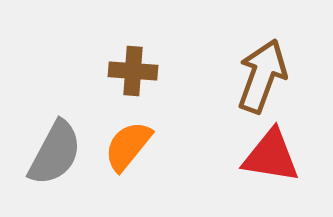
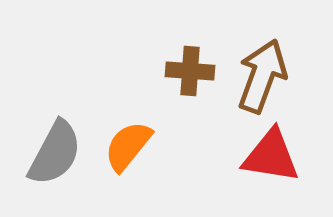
brown cross: moved 57 px right
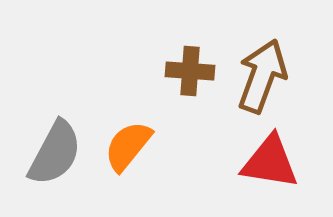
red triangle: moved 1 px left, 6 px down
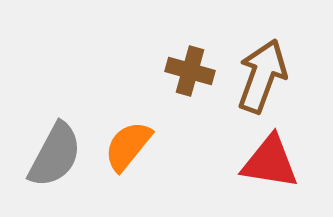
brown cross: rotated 12 degrees clockwise
gray semicircle: moved 2 px down
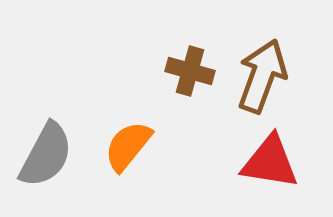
gray semicircle: moved 9 px left
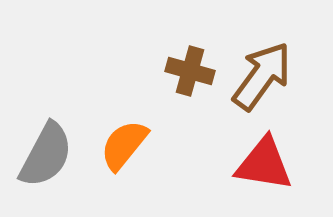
brown arrow: rotated 16 degrees clockwise
orange semicircle: moved 4 px left, 1 px up
red triangle: moved 6 px left, 2 px down
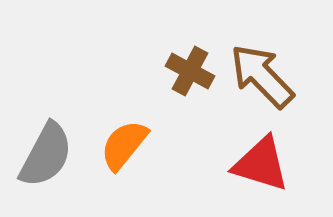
brown cross: rotated 12 degrees clockwise
brown arrow: rotated 80 degrees counterclockwise
red triangle: moved 3 px left; rotated 8 degrees clockwise
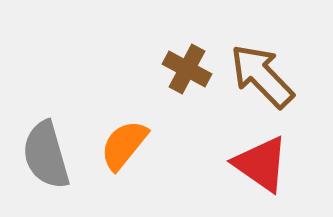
brown cross: moved 3 px left, 2 px up
gray semicircle: rotated 136 degrees clockwise
red triangle: rotated 18 degrees clockwise
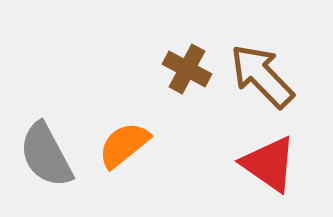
orange semicircle: rotated 12 degrees clockwise
gray semicircle: rotated 12 degrees counterclockwise
red triangle: moved 8 px right
